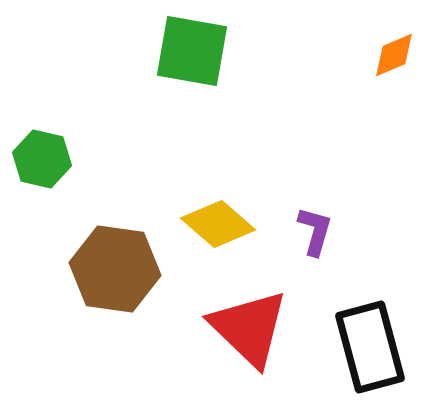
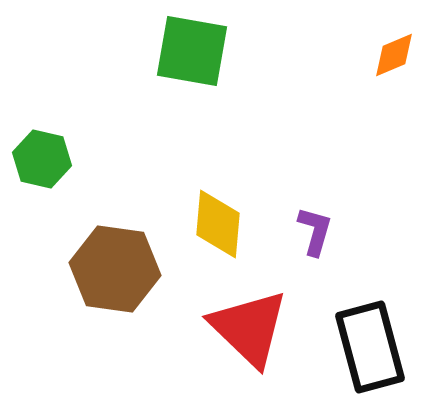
yellow diamond: rotated 54 degrees clockwise
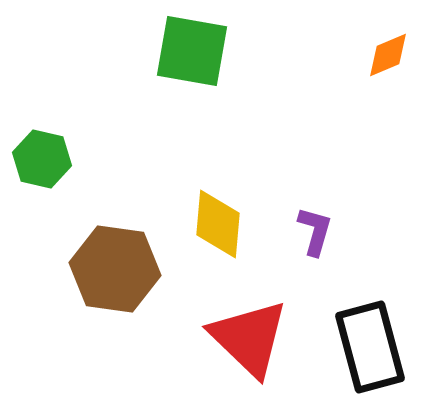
orange diamond: moved 6 px left
red triangle: moved 10 px down
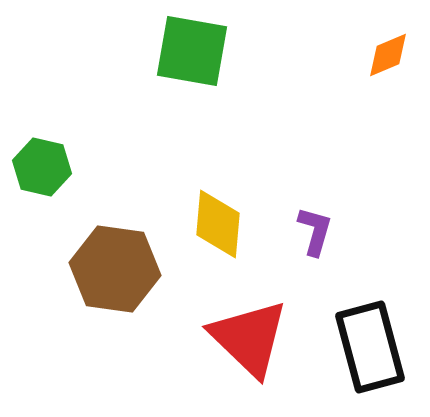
green hexagon: moved 8 px down
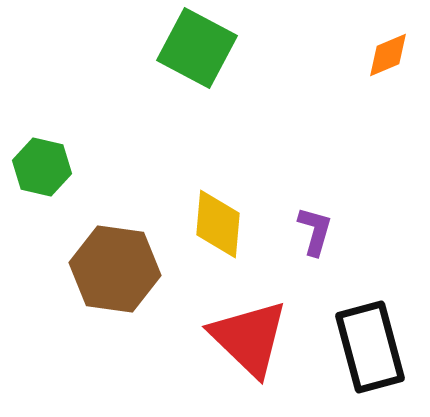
green square: moved 5 px right, 3 px up; rotated 18 degrees clockwise
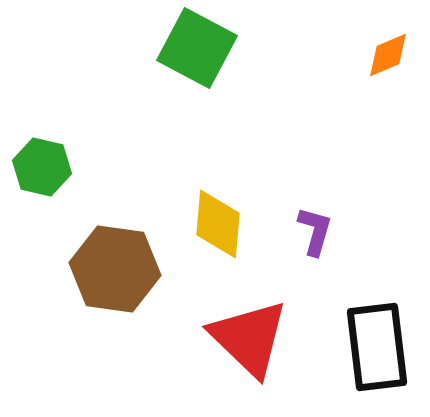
black rectangle: moved 7 px right; rotated 8 degrees clockwise
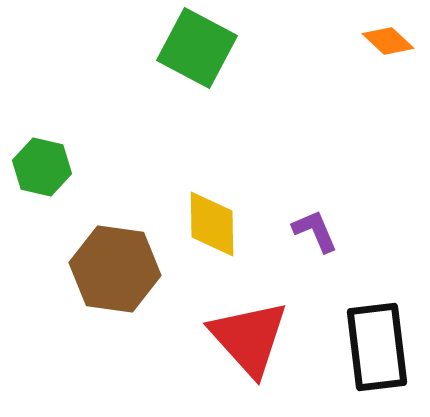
orange diamond: moved 14 px up; rotated 66 degrees clockwise
yellow diamond: moved 6 px left; rotated 6 degrees counterclockwise
purple L-shape: rotated 39 degrees counterclockwise
red triangle: rotated 4 degrees clockwise
